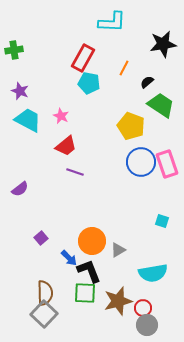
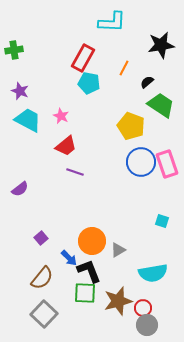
black star: moved 2 px left, 1 px down
brown semicircle: moved 3 px left, 15 px up; rotated 40 degrees clockwise
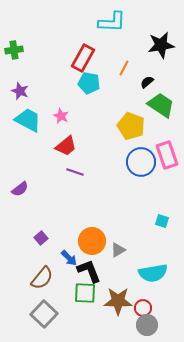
pink rectangle: moved 9 px up
brown star: rotated 16 degrees clockwise
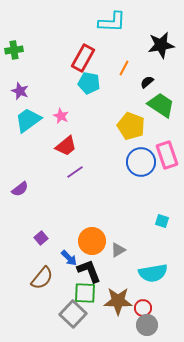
cyan trapezoid: rotated 64 degrees counterclockwise
purple line: rotated 54 degrees counterclockwise
gray square: moved 29 px right
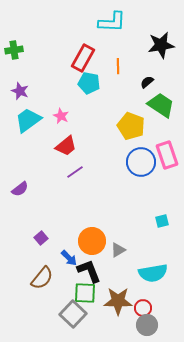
orange line: moved 6 px left, 2 px up; rotated 28 degrees counterclockwise
cyan square: rotated 32 degrees counterclockwise
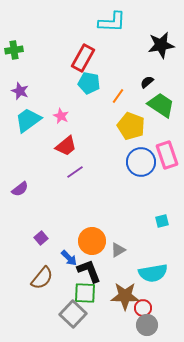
orange line: moved 30 px down; rotated 35 degrees clockwise
brown star: moved 7 px right, 5 px up
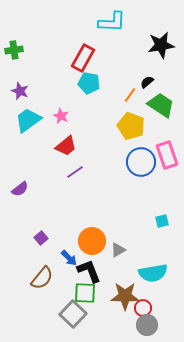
orange line: moved 12 px right, 1 px up
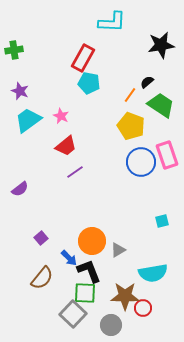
gray circle: moved 36 px left
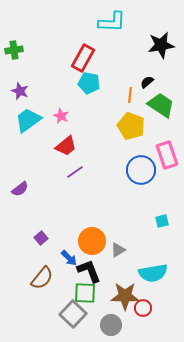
orange line: rotated 28 degrees counterclockwise
blue circle: moved 8 px down
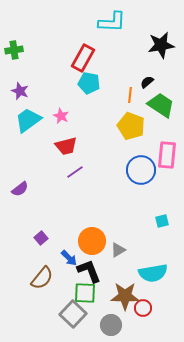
red trapezoid: rotated 25 degrees clockwise
pink rectangle: rotated 24 degrees clockwise
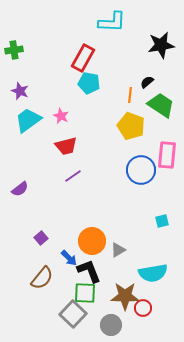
purple line: moved 2 px left, 4 px down
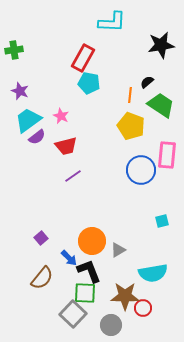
purple semicircle: moved 17 px right, 52 px up
